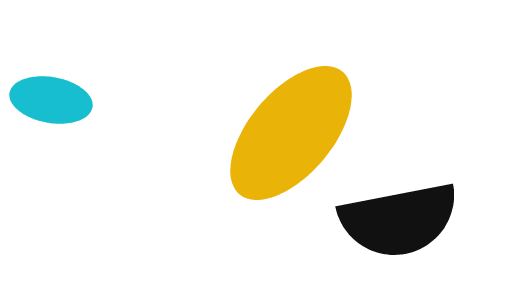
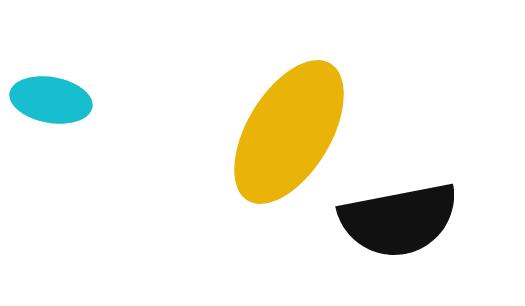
yellow ellipse: moved 2 px left, 1 px up; rotated 9 degrees counterclockwise
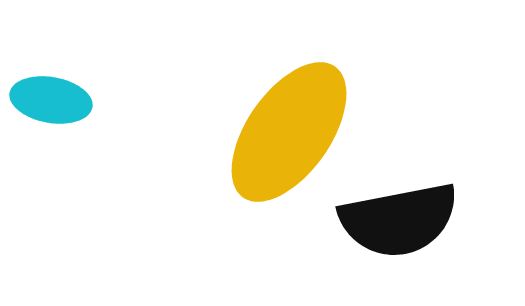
yellow ellipse: rotated 4 degrees clockwise
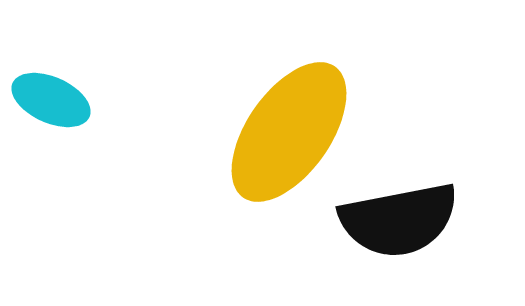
cyan ellipse: rotated 14 degrees clockwise
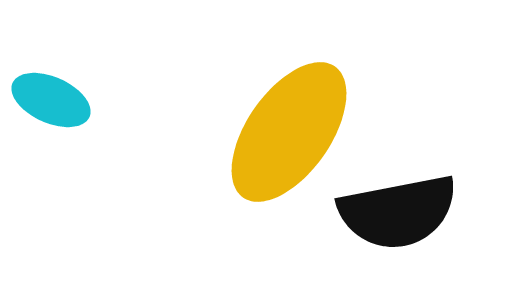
black semicircle: moved 1 px left, 8 px up
